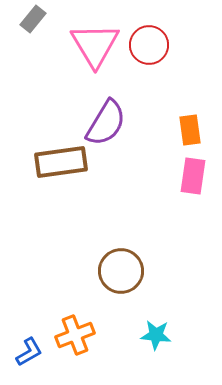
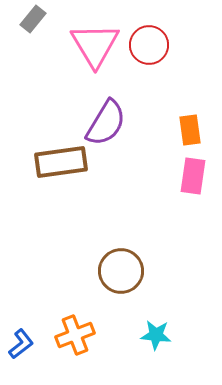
blue L-shape: moved 8 px left, 8 px up; rotated 8 degrees counterclockwise
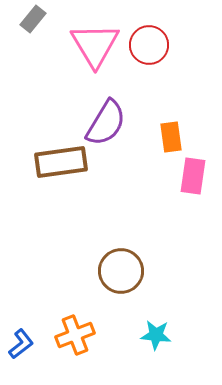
orange rectangle: moved 19 px left, 7 px down
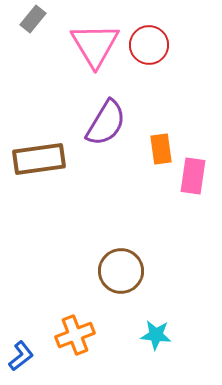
orange rectangle: moved 10 px left, 12 px down
brown rectangle: moved 22 px left, 3 px up
blue L-shape: moved 12 px down
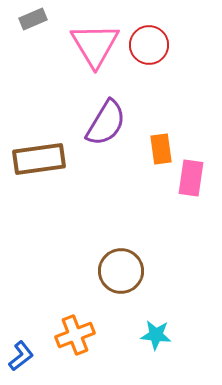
gray rectangle: rotated 28 degrees clockwise
pink rectangle: moved 2 px left, 2 px down
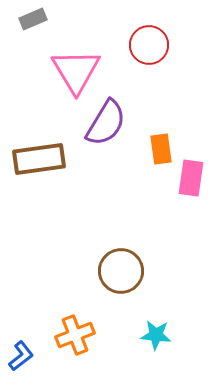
pink triangle: moved 19 px left, 26 px down
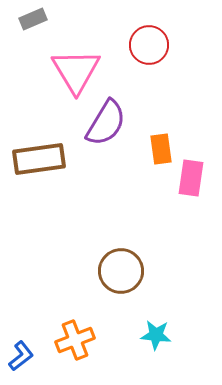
orange cross: moved 5 px down
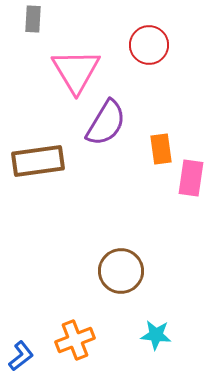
gray rectangle: rotated 64 degrees counterclockwise
brown rectangle: moved 1 px left, 2 px down
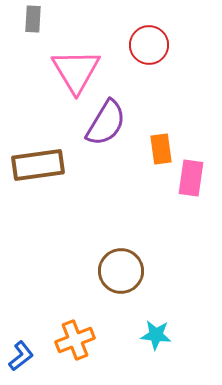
brown rectangle: moved 4 px down
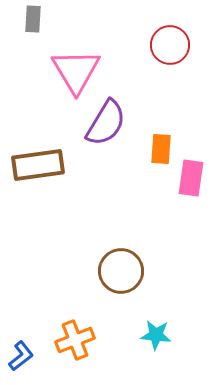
red circle: moved 21 px right
orange rectangle: rotated 12 degrees clockwise
